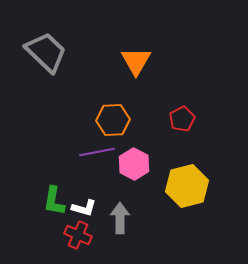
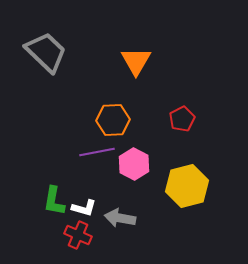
gray arrow: rotated 80 degrees counterclockwise
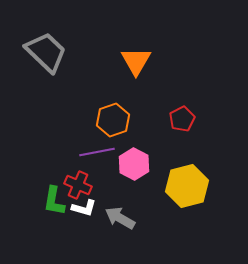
orange hexagon: rotated 16 degrees counterclockwise
gray arrow: rotated 20 degrees clockwise
red cross: moved 50 px up
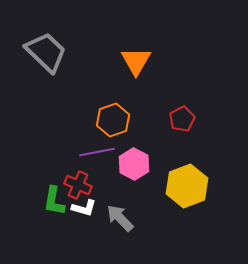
yellow hexagon: rotated 6 degrees counterclockwise
gray arrow: rotated 16 degrees clockwise
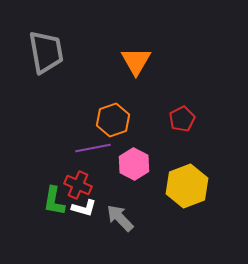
gray trapezoid: rotated 36 degrees clockwise
purple line: moved 4 px left, 4 px up
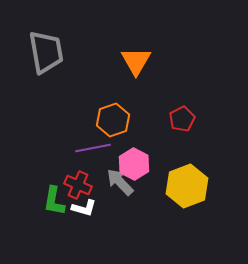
gray arrow: moved 36 px up
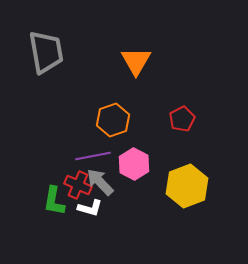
purple line: moved 8 px down
gray arrow: moved 20 px left
white L-shape: moved 6 px right
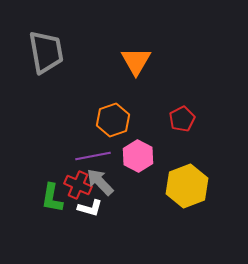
pink hexagon: moved 4 px right, 8 px up
green L-shape: moved 2 px left, 3 px up
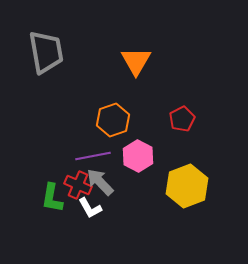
white L-shape: rotated 45 degrees clockwise
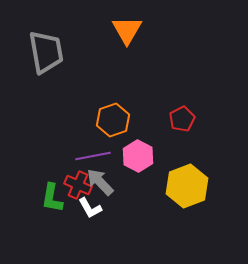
orange triangle: moved 9 px left, 31 px up
